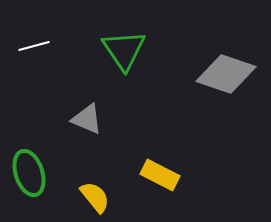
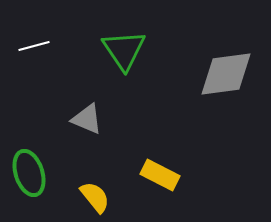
gray diamond: rotated 26 degrees counterclockwise
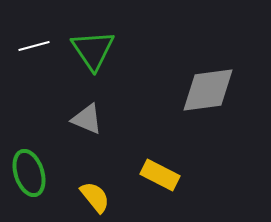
green triangle: moved 31 px left
gray diamond: moved 18 px left, 16 px down
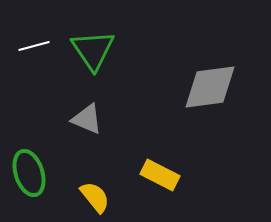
gray diamond: moved 2 px right, 3 px up
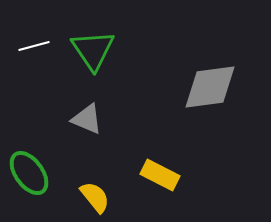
green ellipse: rotated 18 degrees counterclockwise
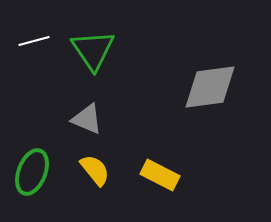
white line: moved 5 px up
green ellipse: moved 3 px right, 1 px up; rotated 57 degrees clockwise
yellow semicircle: moved 27 px up
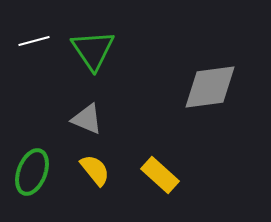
yellow rectangle: rotated 15 degrees clockwise
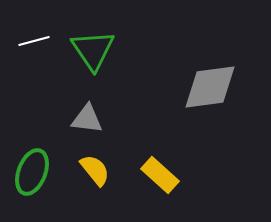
gray triangle: rotated 16 degrees counterclockwise
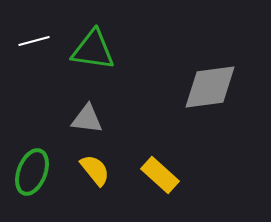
green triangle: rotated 48 degrees counterclockwise
